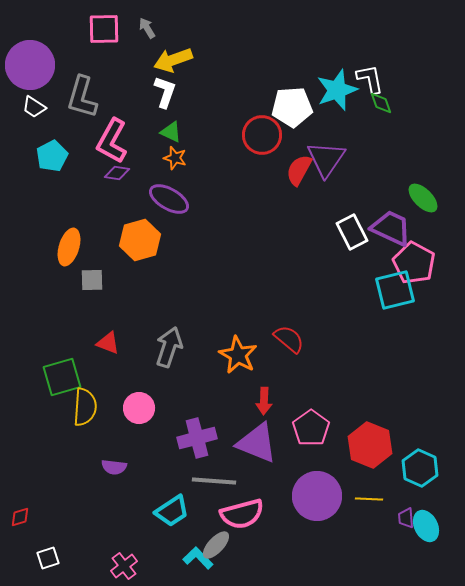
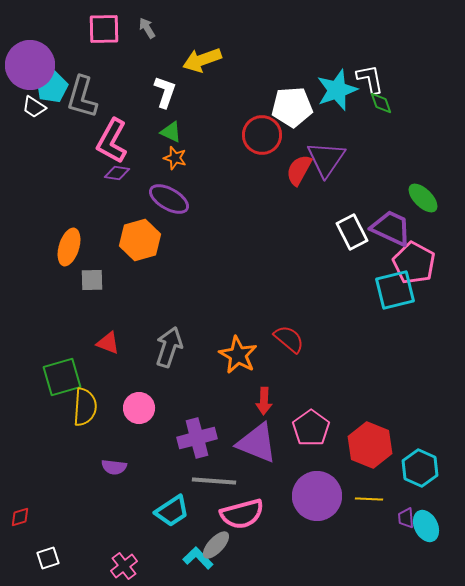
yellow arrow at (173, 60): moved 29 px right
cyan pentagon at (52, 156): moved 69 px up
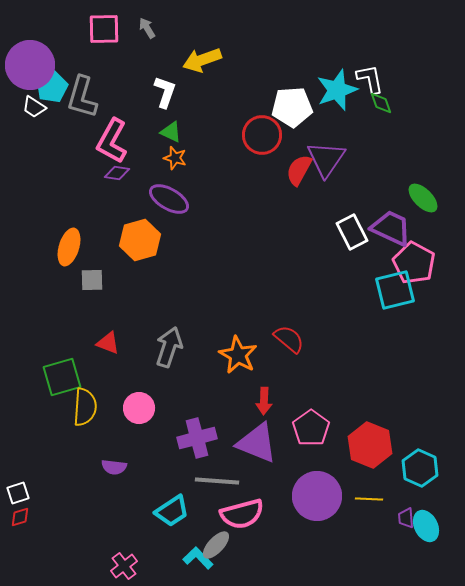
gray line at (214, 481): moved 3 px right
white square at (48, 558): moved 30 px left, 65 px up
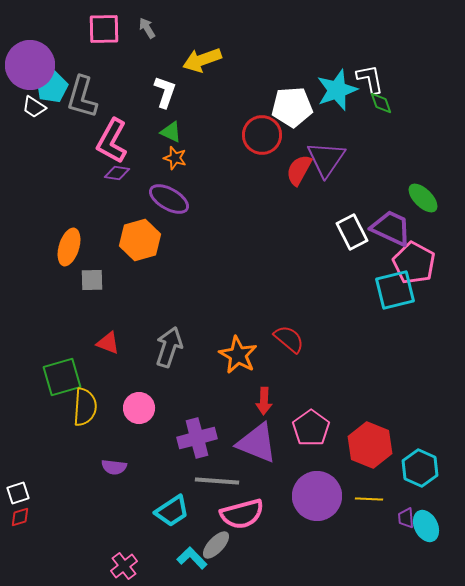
cyan L-shape at (198, 558): moved 6 px left
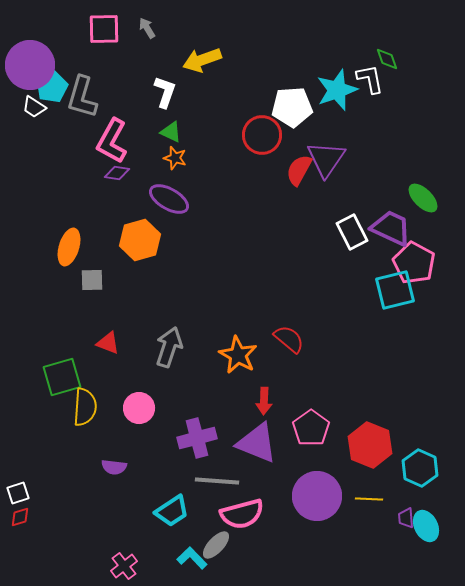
green diamond at (381, 103): moved 6 px right, 44 px up
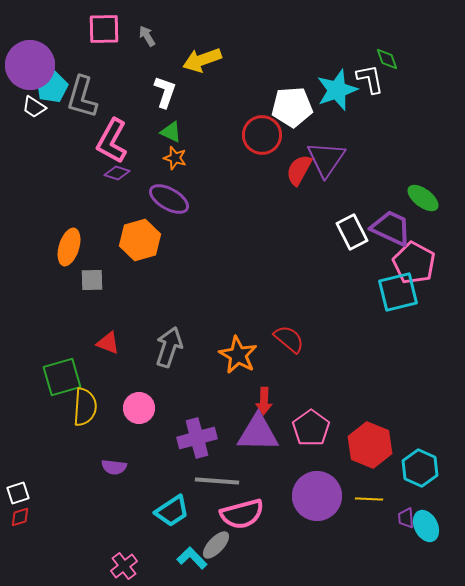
gray arrow at (147, 28): moved 8 px down
purple diamond at (117, 173): rotated 10 degrees clockwise
green ellipse at (423, 198): rotated 8 degrees counterclockwise
cyan square at (395, 290): moved 3 px right, 2 px down
purple triangle at (257, 443): moved 1 px right, 10 px up; rotated 21 degrees counterclockwise
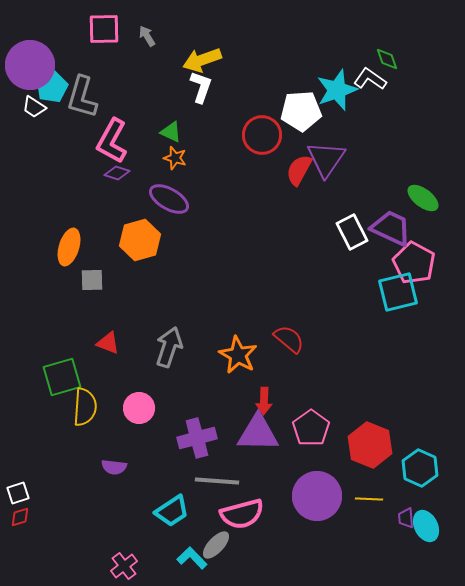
white L-shape at (370, 79): rotated 44 degrees counterclockwise
white L-shape at (165, 92): moved 36 px right, 5 px up
white pentagon at (292, 107): moved 9 px right, 4 px down
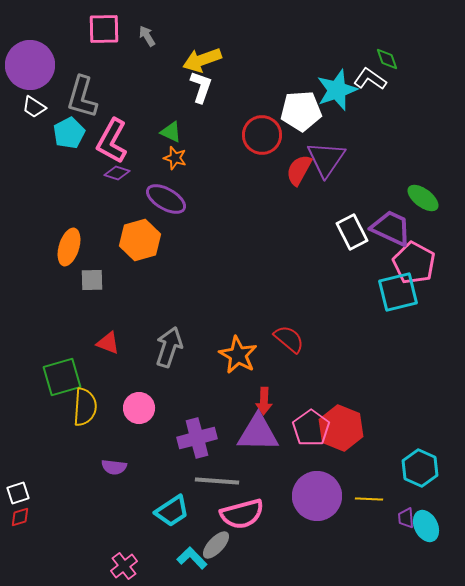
cyan pentagon at (52, 87): moved 17 px right, 46 px down
purple ellipse at (169, 199): moved 3 px left
red hexagon at (370, 445): moved 29 px left, 17 px up
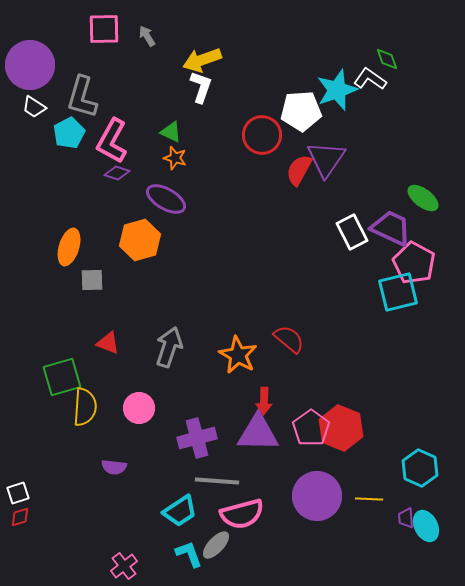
cyan trapezoid at (172, 511): moved 8 px right
cyan L-shape at (192, 558): moved 3 px left, 4 px up; rotated 24 degrees clockwise
